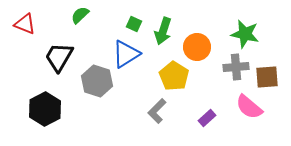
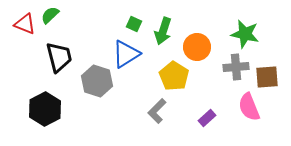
green semicircle: moved 30 px left
black trapezoid: rotated 136 degrees clockwise
pink semicircle: rotated 28 degrees clockwise
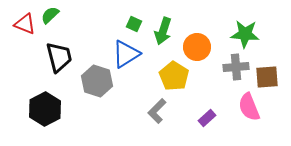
green star: rotated 8 degrees counterclockwise
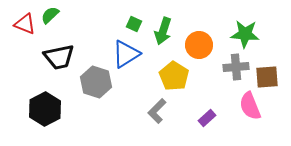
orange circle: moved 2 px right, 2 px up
black trapezoid: rotated 92 degrees clockwise
gray hexagon: moved 1 px left, 1 px down
pink semicircle: moved 1 px right, 1 px up
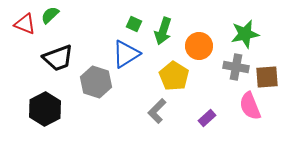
green star: rotated 16 degrees counterclockwise
orange circle: moved 1 px down
black trapezoid: moved 1 px left, 1 px down; rotated 8 degrees counterclockwise
gray cross: rotated 15 degrees clockwise
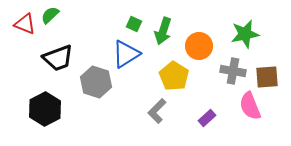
gray cross: moved 3 px left, 4 px down
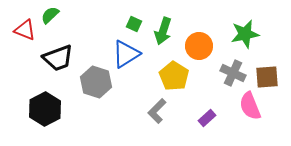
red triangle: moved 6 px down
gray cross: moved 2 px down; rotated 15 degrees clockwise
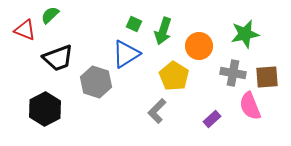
gray cross: rotated 15 degrees counterclockwise
purple rectangle: moved 5 px right, 1 px down
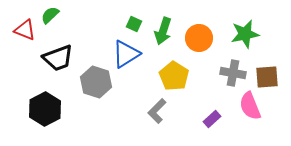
orange circle: moved 8 px up
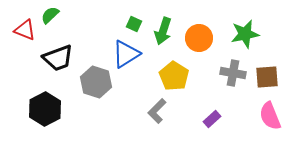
pink semicircle: moved 20 px right, 10 px down
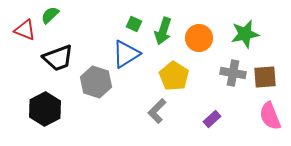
brown square: moved 2 px left
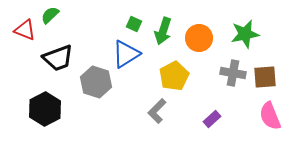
yellow pentagon: rotated 12 degrees clockwise
